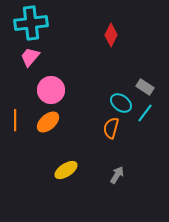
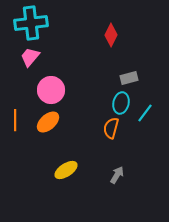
gray rectangle: moved 16 px left, 9 px up; rotated 48 degrees counterclockwise
cyan ellipse: rotated 65 degrees clockwise
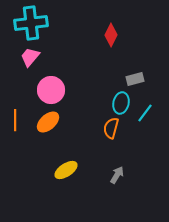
gray rectangle: moved 6 px right, 1 px down
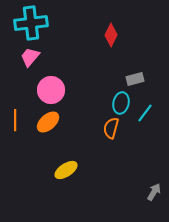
gray arrow: moved 37 px right, 17 px down
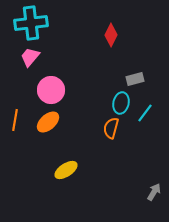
orange line: rotated 10 degrees clockwise
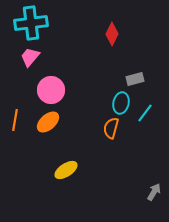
red diamond: moved 1 px right, 1 px up
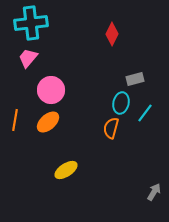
pink trapezoid: moved 2 px left, 1 px down
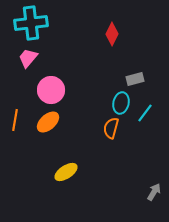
yellow ellipse: moved 2 px down
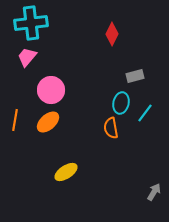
pink trapezoid: moved 1 px left, 1 px up
gray rectangle: moved 3 px up
orange semicircle: rotated 25 degrees counterclockwise
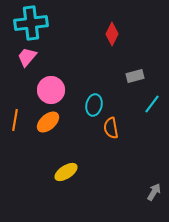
cyan ellipse: moved 27 px left, 2 px down
cyan line: moved 7 px right, 9 px up
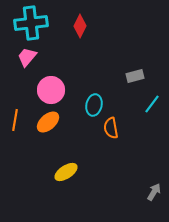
red diamond: moved 32 px left, 8 px up
